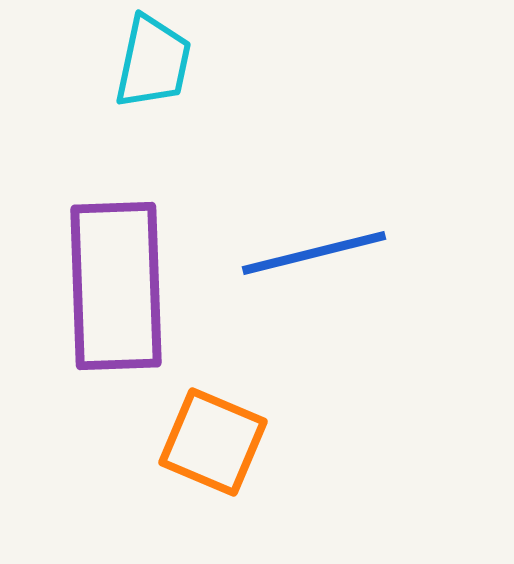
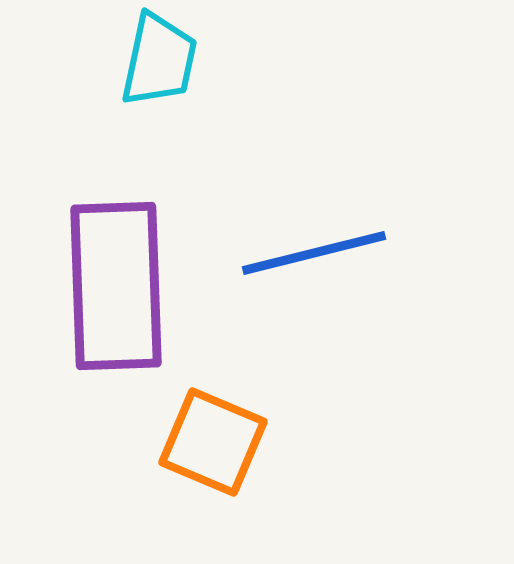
cyan trapezoid: moved 6 px right, 2 px up
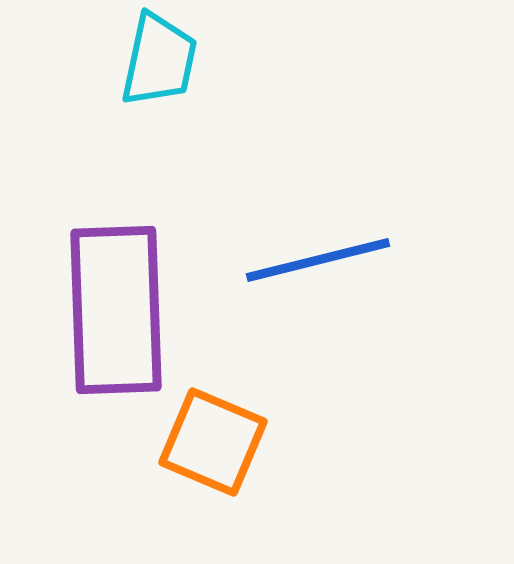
blue line: moved 4 px right, 7 px down
purple rectangle: moved 24 px down
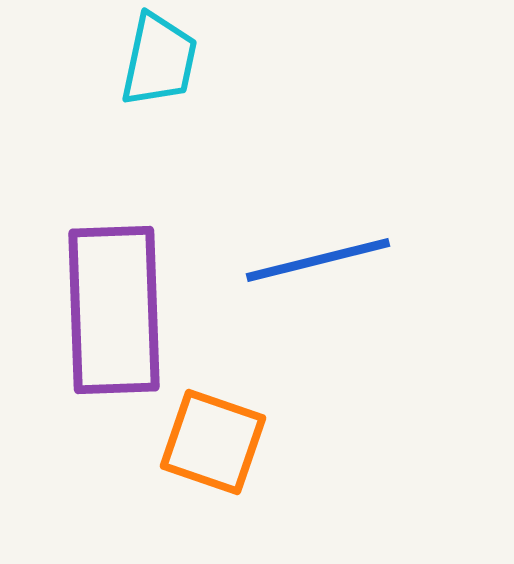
purple rectangle: moved 2 px left
orange square: rotated 4 degrees counterclockwise
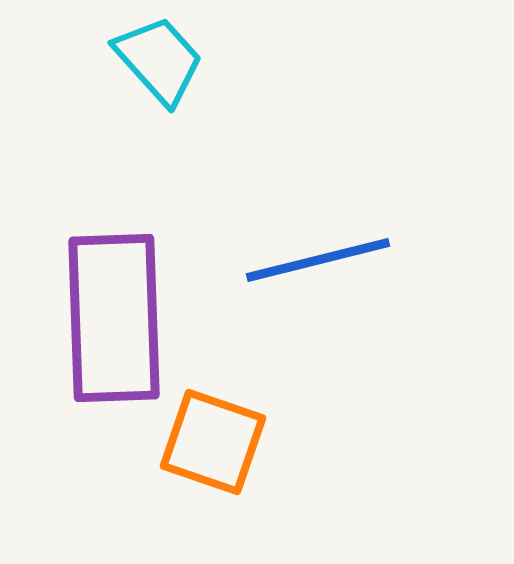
cyan trapezoid: rotated 54 degrees counterclockwise
purple rectangle: moved 8 px down
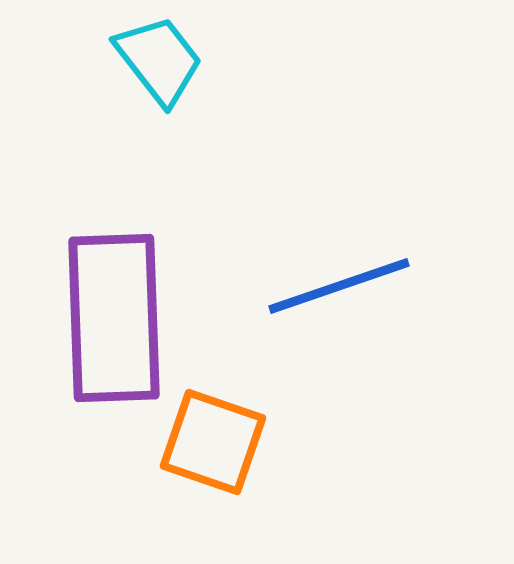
cyan trapezoid: rotated 4 degrees clockwise
blue line: moved 21 px right, 26 px down; rotated 5 degrees counterclockwise
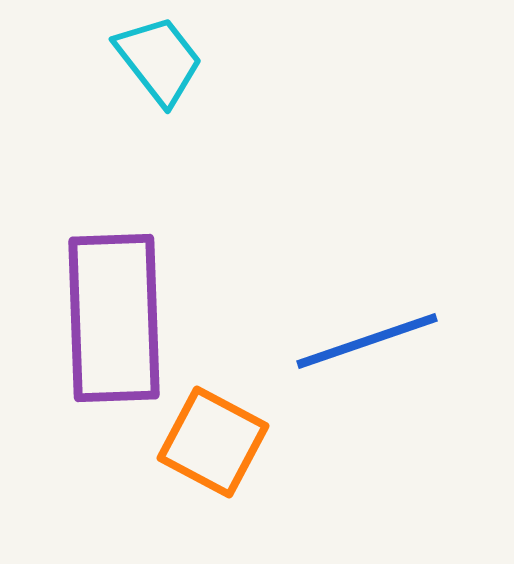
blue line: moved 28 px right, 55 px down
orange square: rotated 9 degrees clockwise
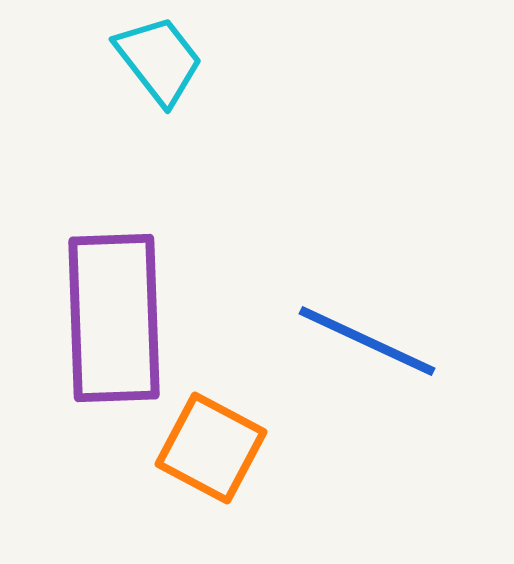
blue line: rotated 44 degrees clockwise
orange square: moved 2 px left, 6 px down
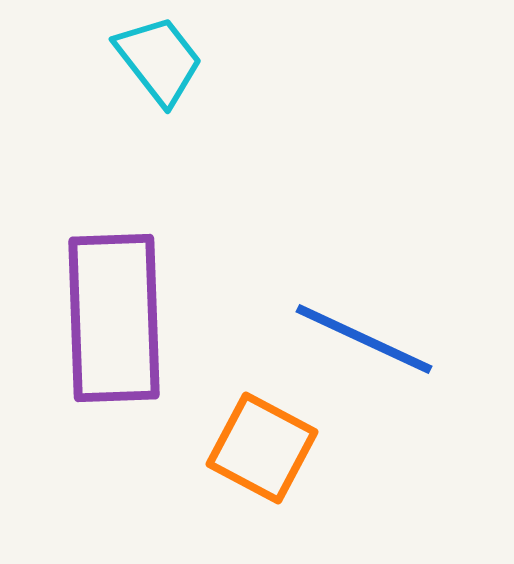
blue line: moved 3 px left, 2 px up
orange square: moved 51 px right
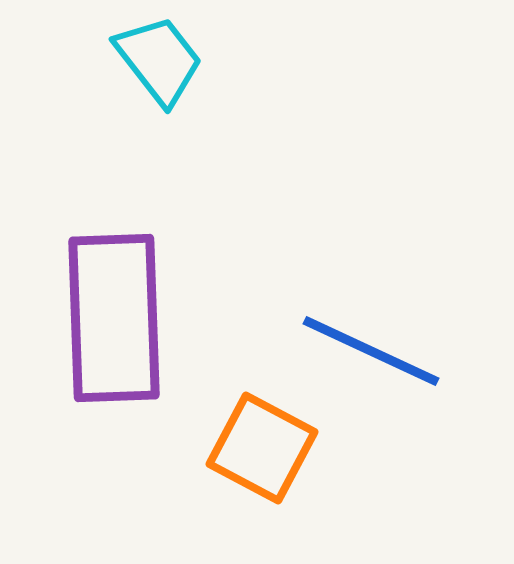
blue line: moved 7 px right, 12 px down
